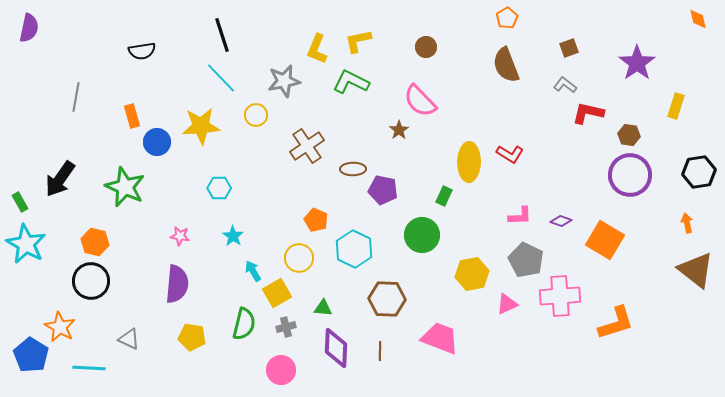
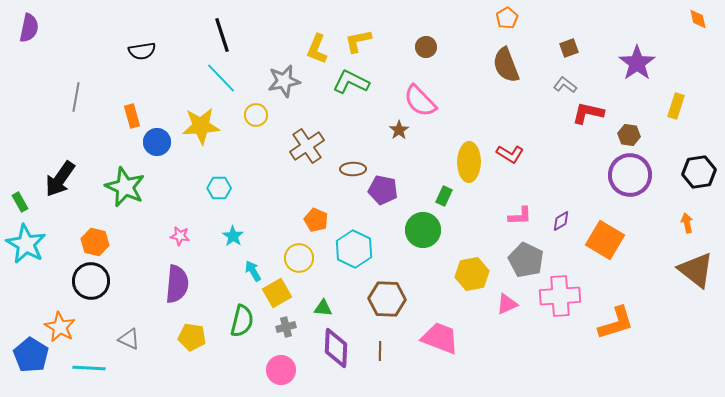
purple diamond at (561, 221): rotated 50 degrees counterclockwise
green circle at (422, 235): moved 1 px right, 5 px up
green semicircle at (244, 324): moved 2 px left, 3 px up
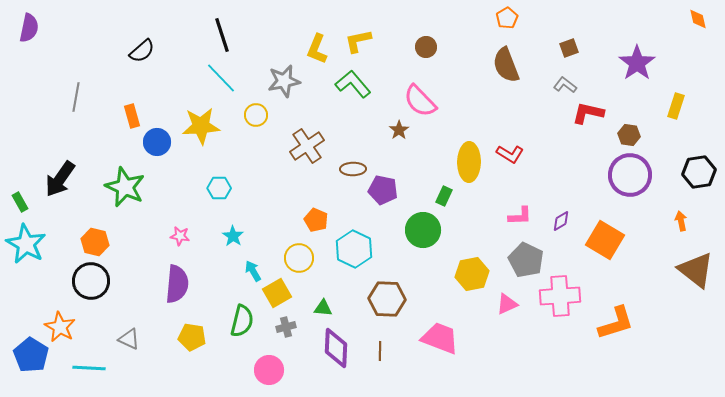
black semicircle at (142, 51): rotated 32 degrees counterclockwise
green L-shape at (351, 82): moved 2 px right, 2 px down; rotated 24 degrees clockwise
orange arrow at (687, 223): moved 6 px left, 2 px up
pink circle at (281, 370): moved 12 px left
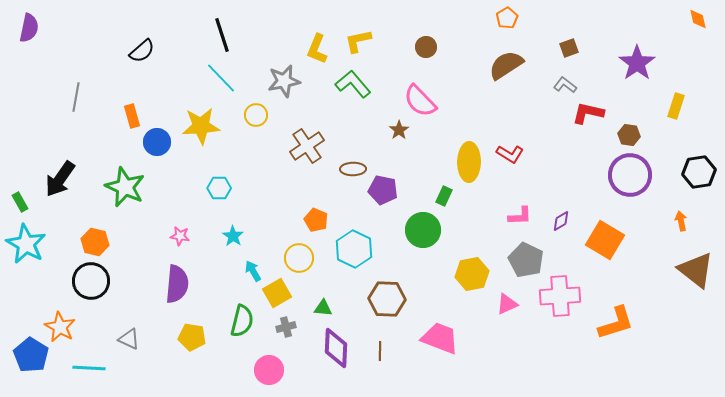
brown semicircle at (506, 65): rotated 78 degrees clockwise
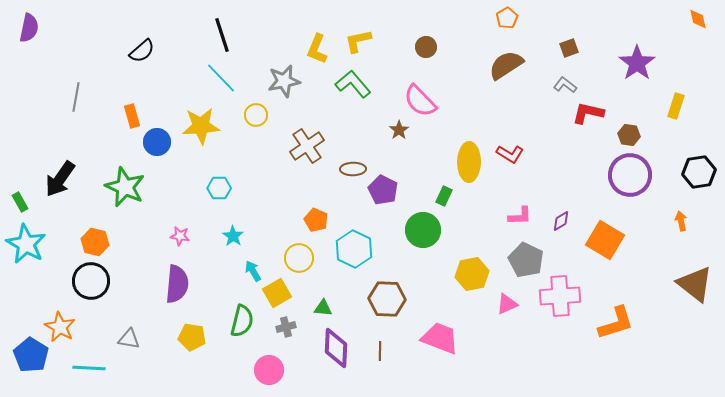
purple pentagon at (383, 190): rotated 16 degrees clockwise
brown triangle at (696, 270): moved 1 px left, 14 px down
gray triangle at (129, 339): rotated 15 degrees counterclockwise
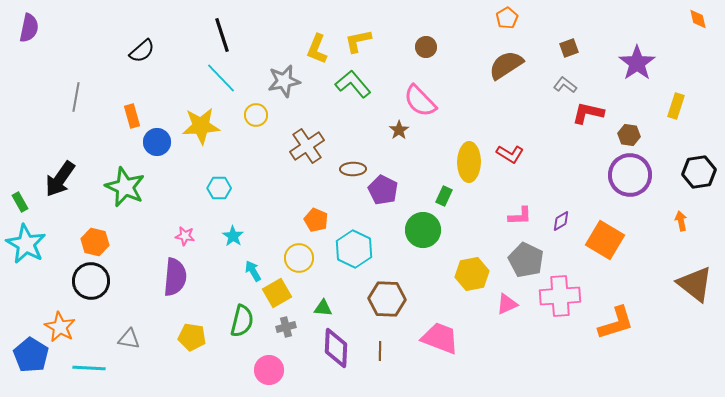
pink star at (180, 236): moved 5 px right
purple semicircle at (177, 284): moved 2 px left, 7 px up
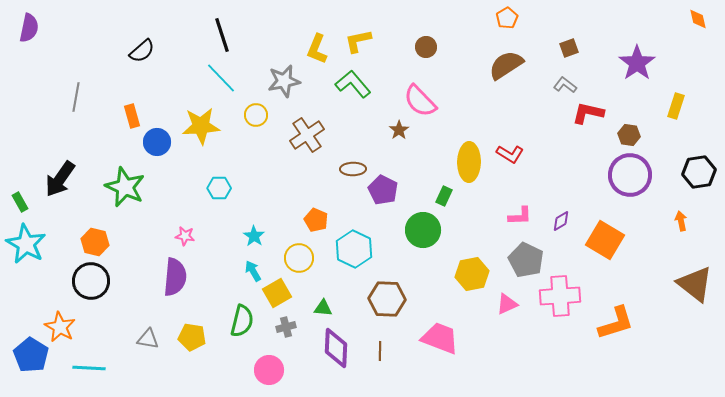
brown cross at (307, 146): moved 11 px up
cyan star at (233, 236): moved 21 px right
gray triangle at (129, 339): moved 19 px right
